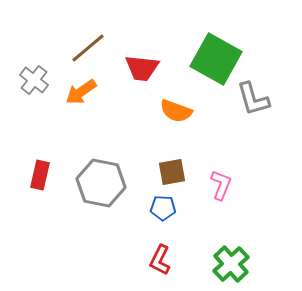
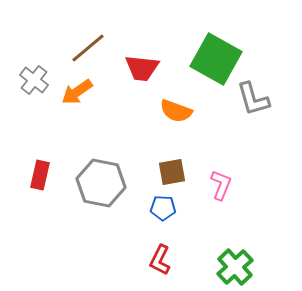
orange arrow: moved 4 px left
green cross: moved 4 px right, 3 px down
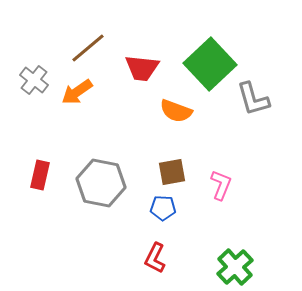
green square: moved 6 px left, 5 px down; rotated 18 degrees clockwise
red L-shape: moved 5 px left, 2 px up
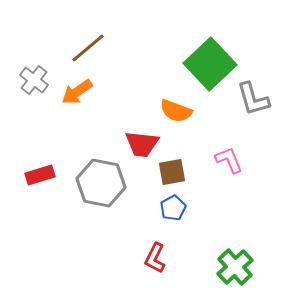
red trapezoid: moved 76 px down
red rectangle: rotated 60 degrees clockwise
pink L-shape: moved 8 px right, 25 px up; rotated 44 degrees counterclockwise
blue pentagon: moved 10 px right; rotated 30 degrees counterclockwise
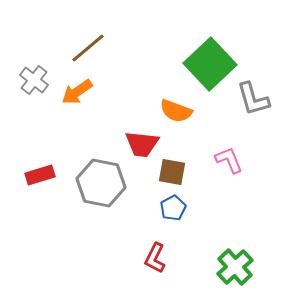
brown square: rotated 20 degrees clockwise
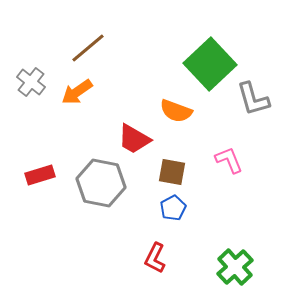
gray cross: moved 3 px left, 2 px down
red trapezoid: moved 8 px left, 5 px up; rotated 24 degrees clockwise
